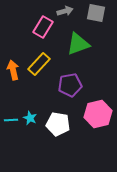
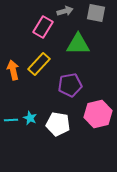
green triangle: rotated 20 degrees clockwise
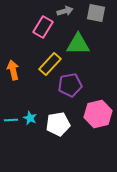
yellow rectangle: moved 11 px right
white pentagon: rotated 20 degrees counterclockwise
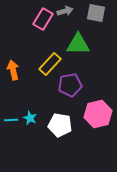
pink rectangle: moved 8 px up
white pentagon: moved 2 px right, 1 px down; rotated 20 degrees clockwise
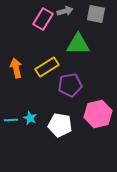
gray square: moved 1 px down
yellow rectangle: moved 3 px left, 3 px down; rotated 15 degrees clockwise
orange arrow: moved 3 px right, 2 px up
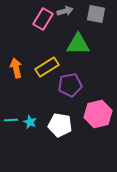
cyan star: moved 4 px down
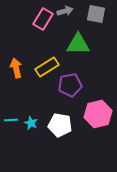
cyan star: moved 1 px right, 1 px down
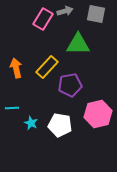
yellow rectangle: rotated 15 degrees counterclockwise
cyan line: moved 1 px right, 12 px up
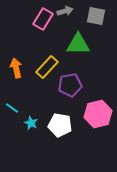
gray square: moved 2 px down
cyan line: rotated 40 degrees clockwise
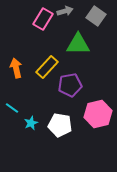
gray square: rotated 24 degrees clockwise
cyan star: rotated 24 degrees clockwise
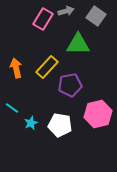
gray arrow: moved 1 px right
